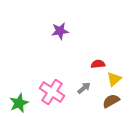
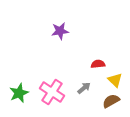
yellow triangle: moved 1 px right, 1 px down; rotated 35 degrees counterclockwise
green star: moved 10 px up
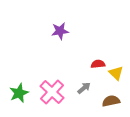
yellow triangle: moved 1 px right, 7 px up
pink cross: rotated 10 degrees clockwise
brown semicircle: rotated 18 degrees clockwise
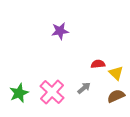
brown semicircle: moved 5 px right, 5 px up; rotated 12 degrees counterclockwise
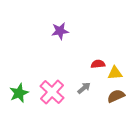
yellow triangle: moved 1 px left; rotated 49 degrees counterclockwise
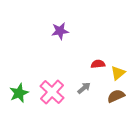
yellow triangle: moved 3 px right; rotated 35 degrees counterclockwise
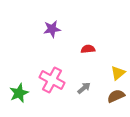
purple star: moved 8 px left, 2 px up
red semicircle: moved 10 px left, 15 px up
pink cross: moved 12 px up; rotated 15 degrees counterclockwise
